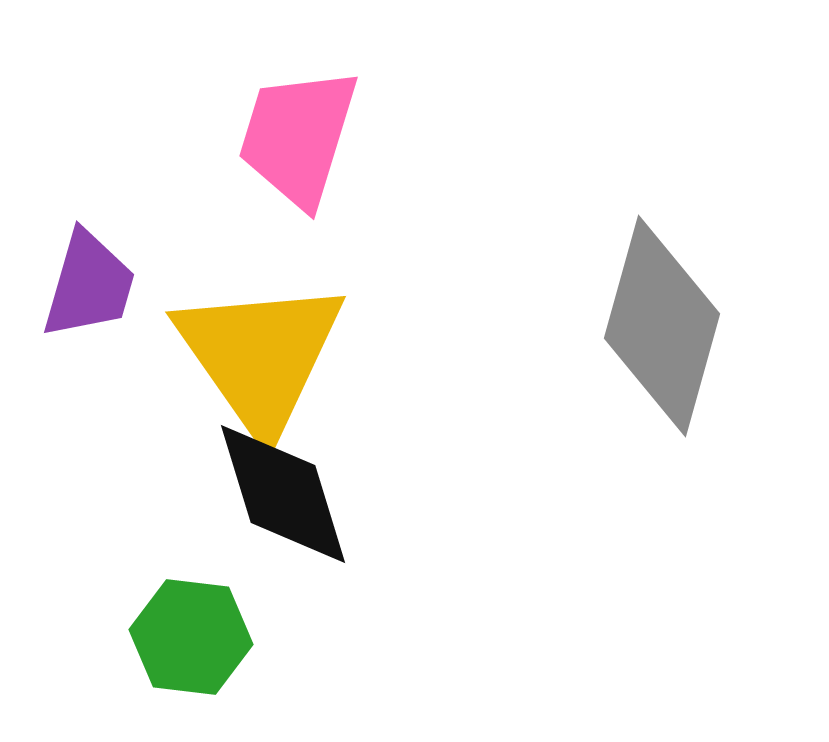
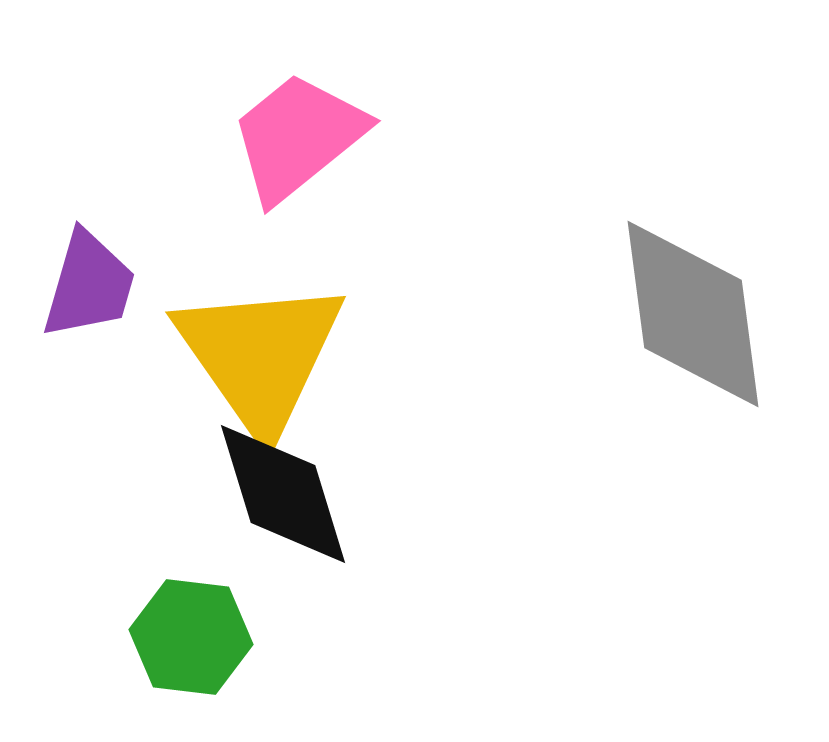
pink trapezoid: rotated 34 degrees clockwise
gray diamond: moved 31 px right, 12 px up; rotated 23 degrees counterclockwise
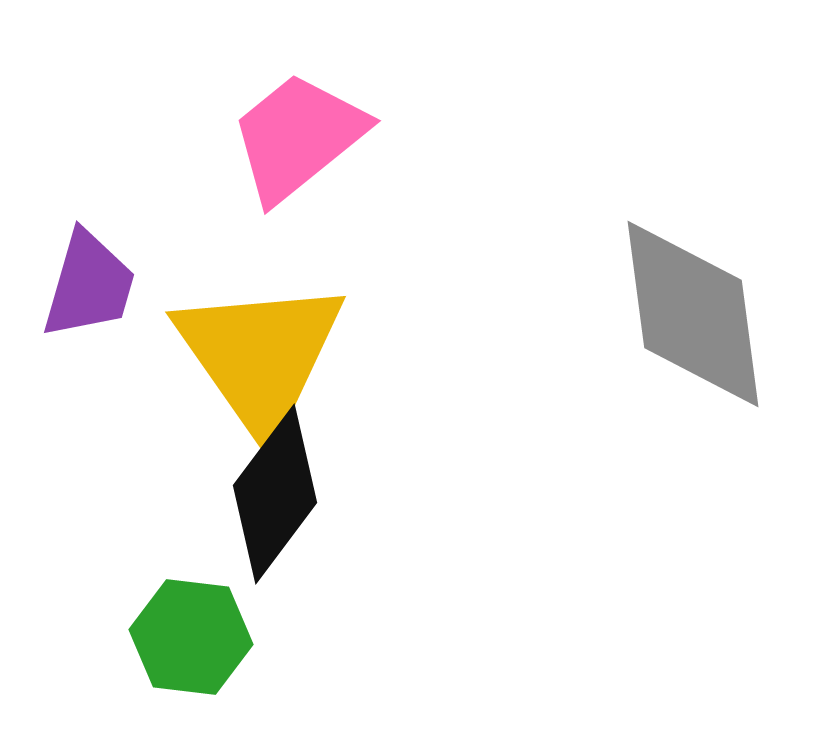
black diamond: moved 8 px left; rotated 54 degrees clockwise
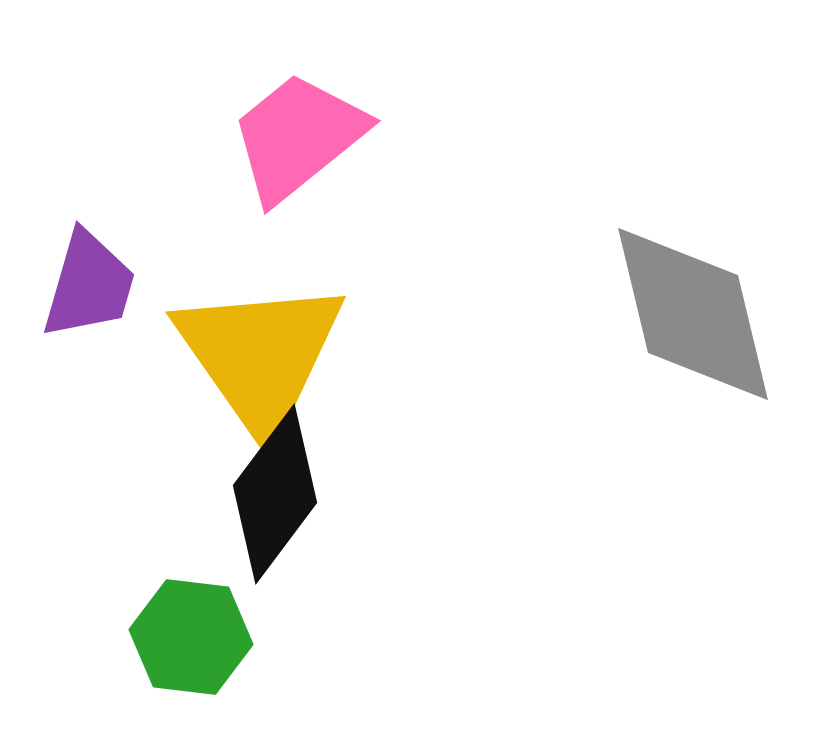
gray diamond: rotated 6 degrees counterclockwise
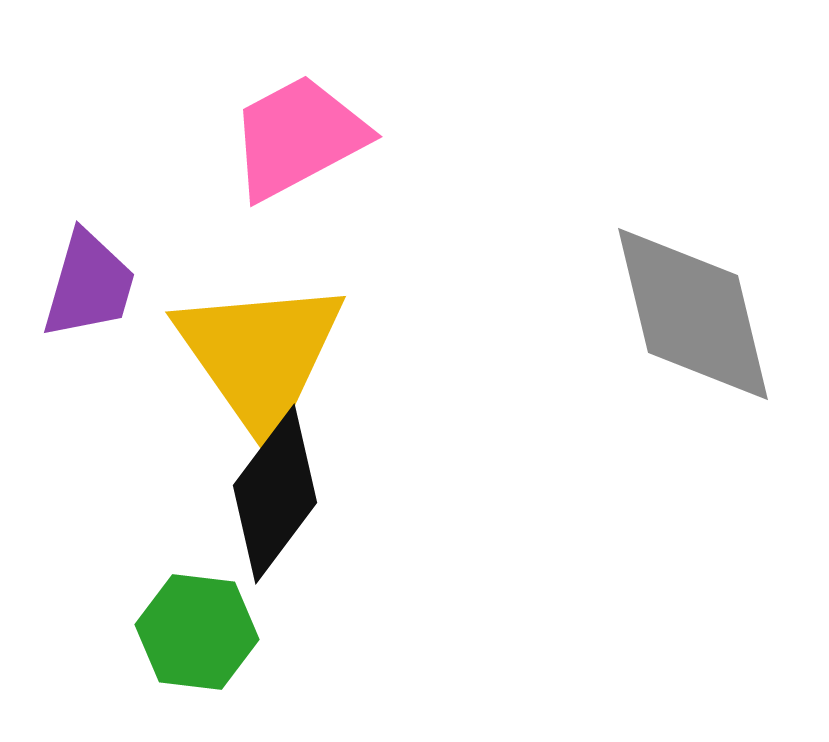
pink trapezoid: rotated 11 degrees clockwise
green hexagon: moved 6 px right, 5 px up
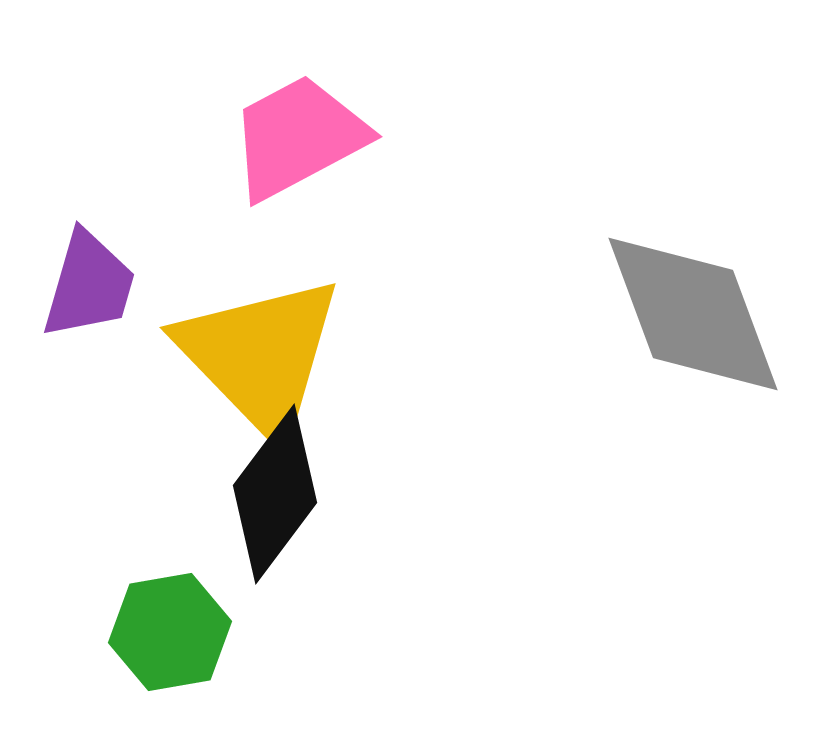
gray diamond: rotated 7 degrees counterclockwise
yellow triangle: rotated 9 degrees counterclockwise
green hexagon: moved 27 px left; rotated 17 degrees counterclockwise
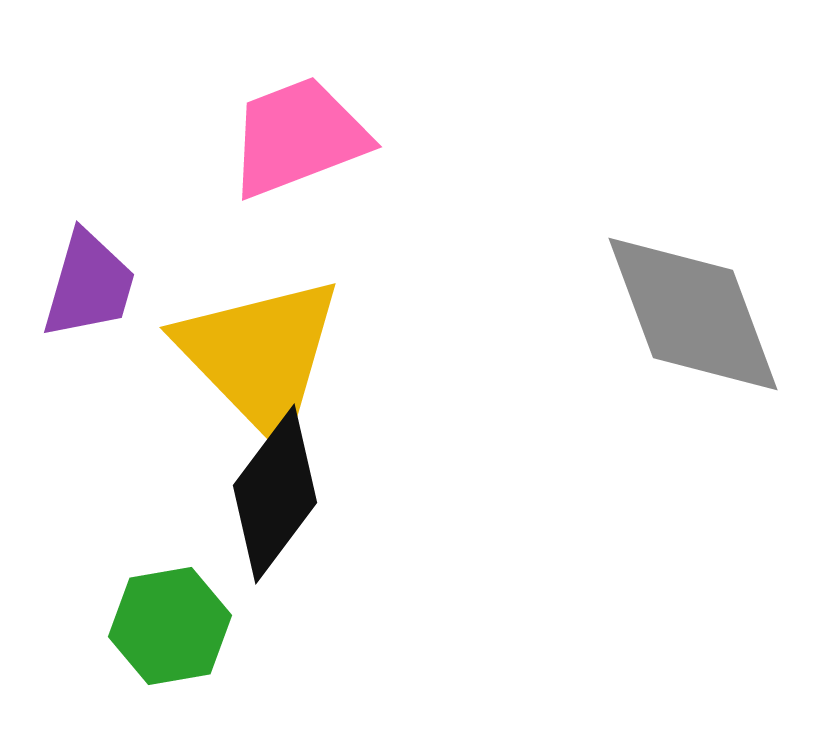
pink trapezoid: rotated 7 degrees clockwise
green hexagon: moved 6 px up
